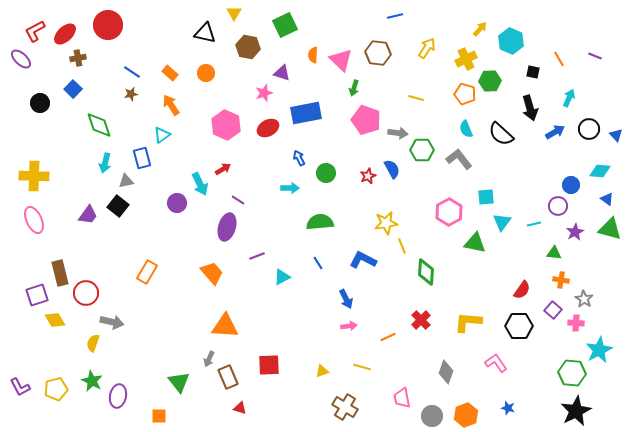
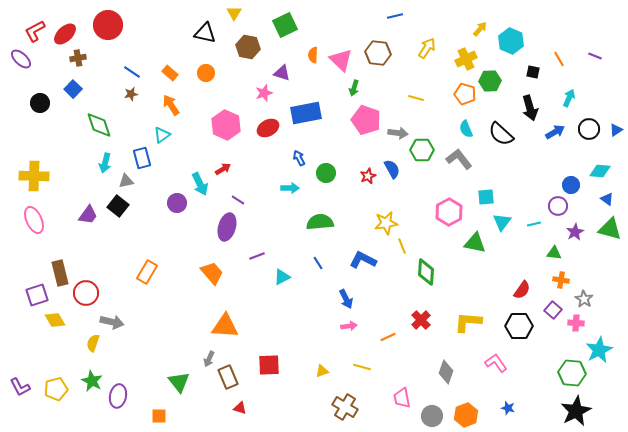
blue triangle at (616, 135): moved 5 px up; rotated 40 degrees clockwise
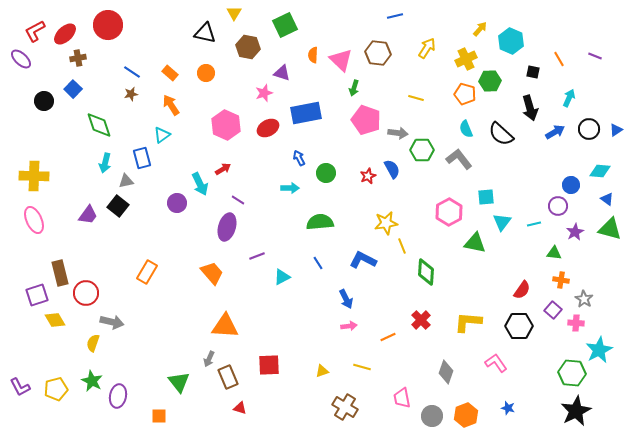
black circle at (40, 103): moved 4 px right, 2 px up
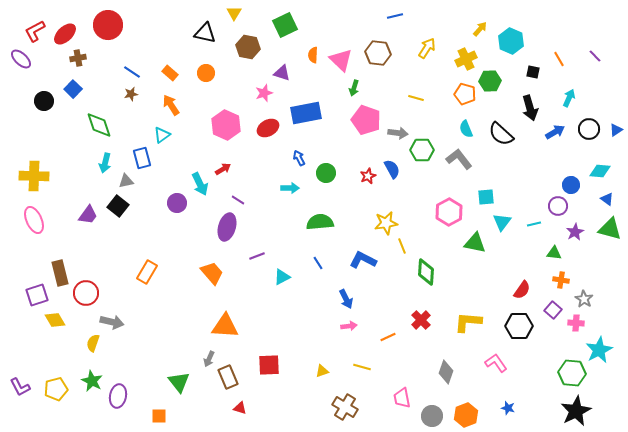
purple line at (595, 56): rotated 24 degrees clockwise
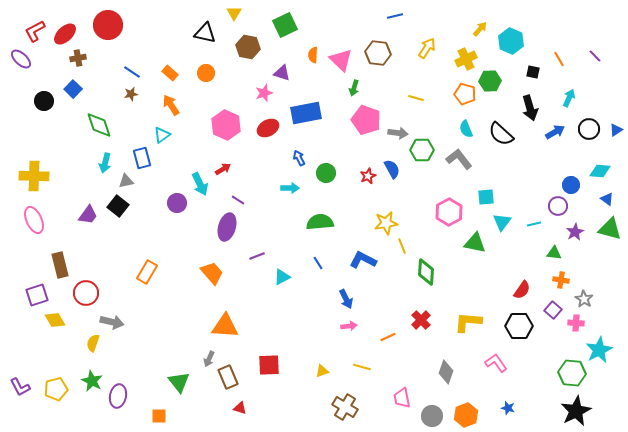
brown rectangle at (60, 273): moved 8 px up
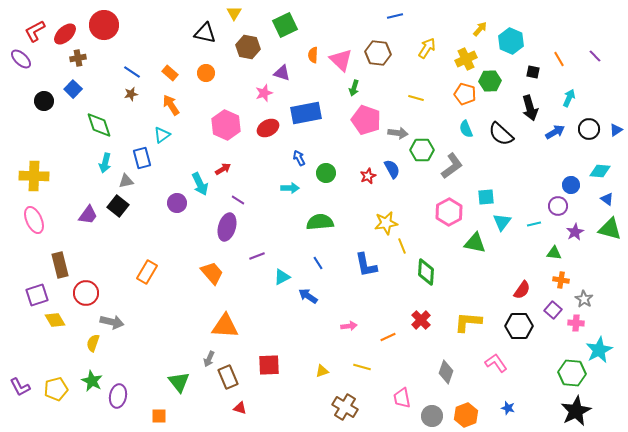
red circle at (108, 25): moved 4 px left
gray L-shape at (459, 159): moved 7 px left, 7 px down; rotated 92 degrees clockwise
blue L-shape at (363, 260): moved 3 px right, 5 px down; rotated 128 degrees counterclockwise
blue arrow at (346, 299): moved 38 px left, 3 px up; rotated 150 degrees clockwise
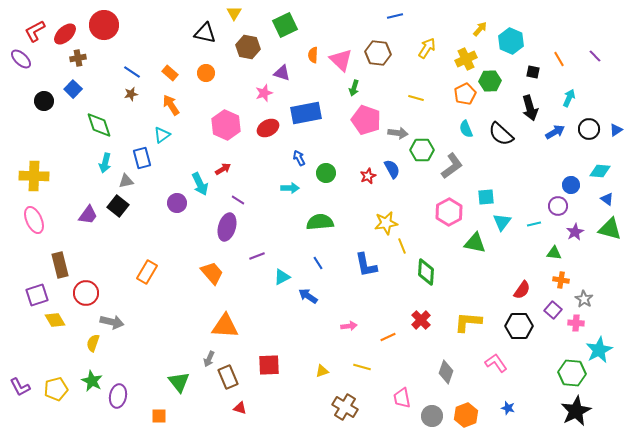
orange pentagon at (465, 94): rotated 30 degrees clockwise
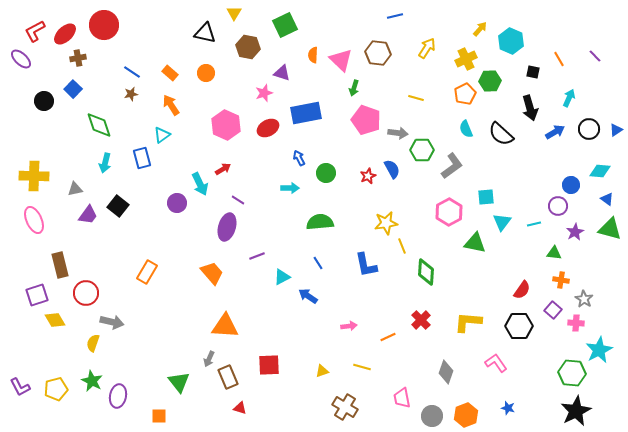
gray triangle at (126, 181): moved 51 px left, 8 px down
